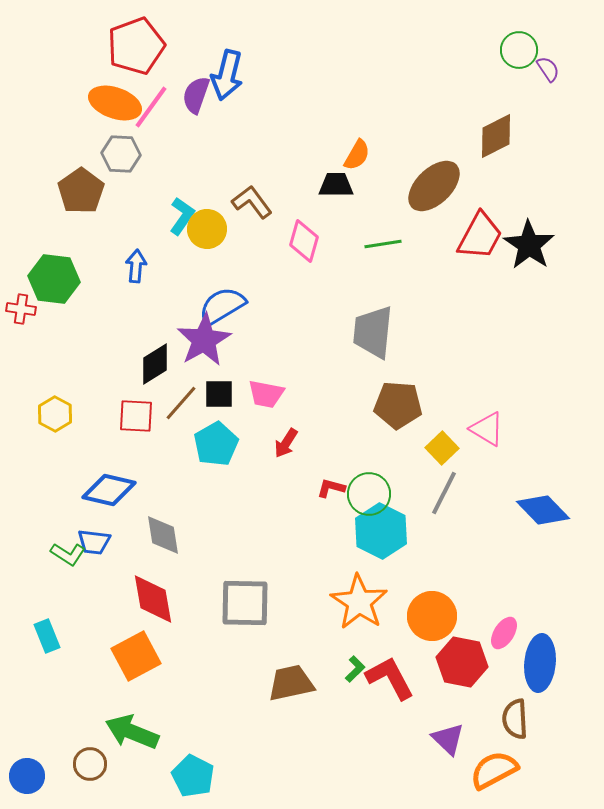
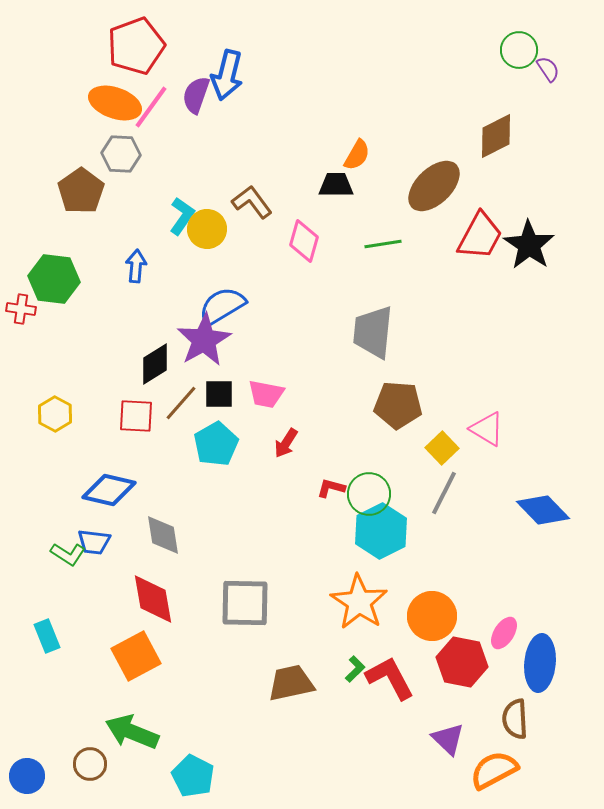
cyan hexagon at (381, 531): rotated 6 degrees clockwise
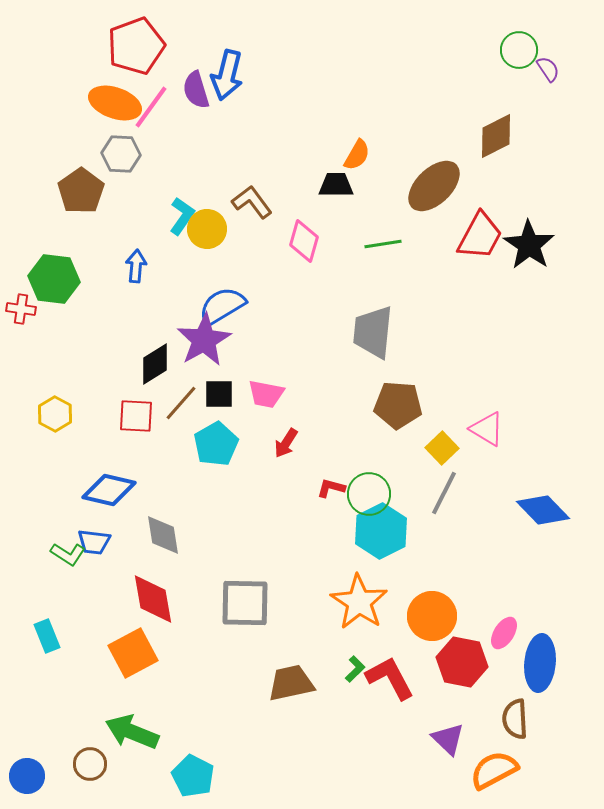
purple semicircle at (196, 95): moved 5 px up; rotated 36 degrees counterclockwise
orange square at (136, 656): moved 3 px left, 3 px up
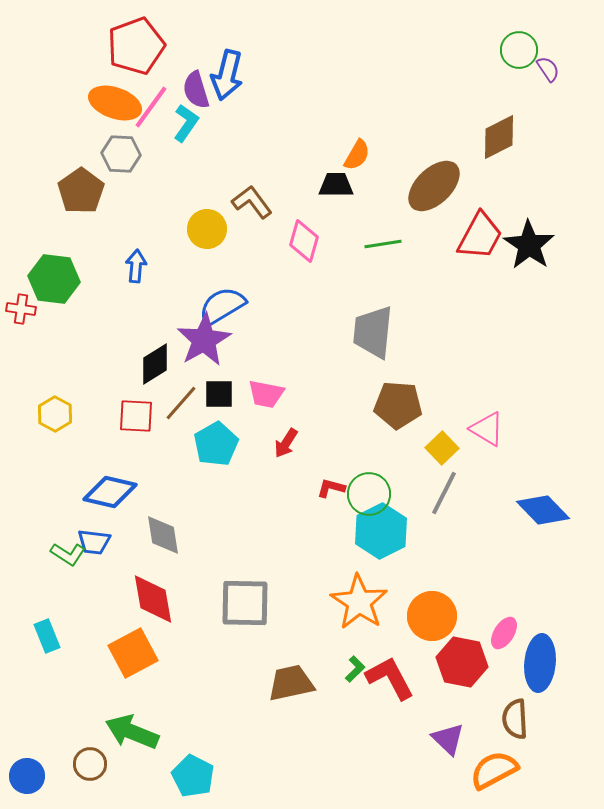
brown diamond at (496, 136): moved 3 px right, 1 px down
cyan L-shape at (182, 216): moved 4 px right, 93 px up
blue diamond at (109, 490): moved 1 px right, 2 px down
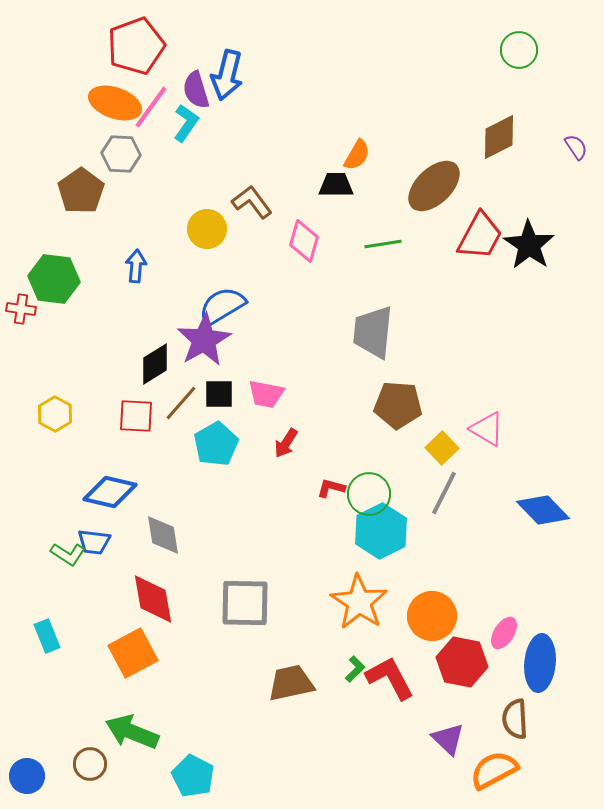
purple semicircle at (548, 69): moved 28 px right, 78 px down
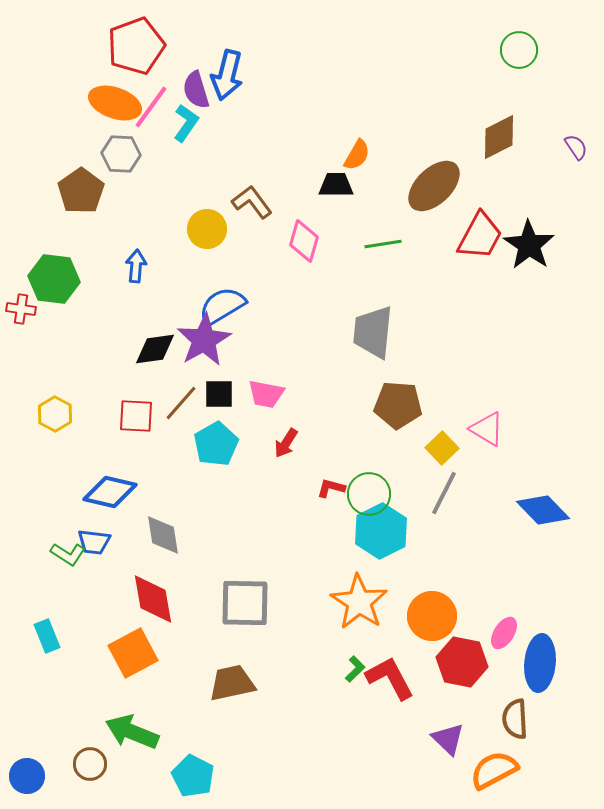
black diamond at (155, 364): moved 15 px up; rotated 24 degrees clockwise
brown trapezoid at (291, 683): moved 59 px left
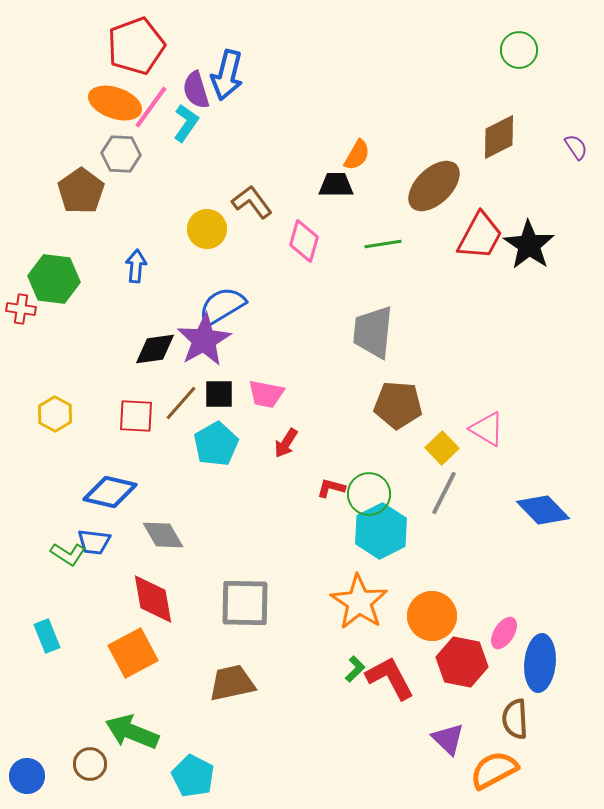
gray diamond at (163, 535): rotated 21 degrees counterclockwise
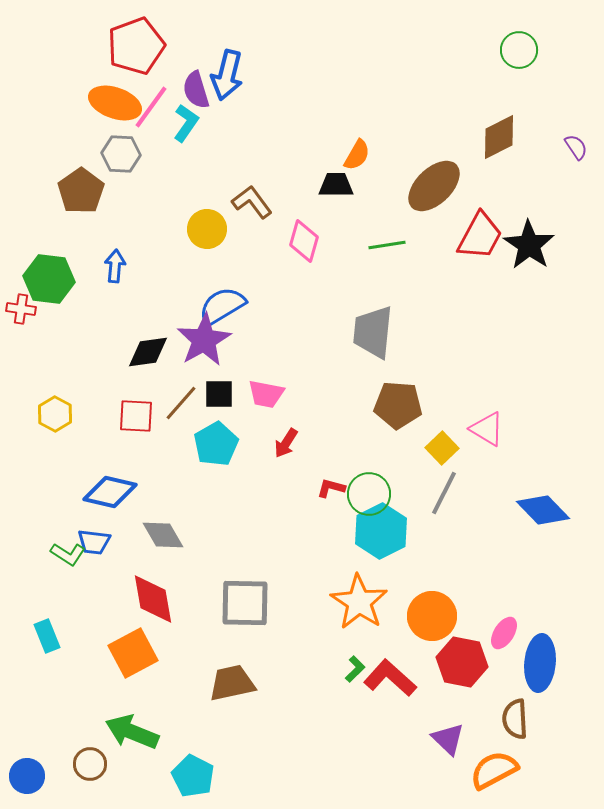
green line at (383, 244): moved 4 px right, 1 px down
blue arrow at (136, 266): moved 21 px left
green hexagon at (54, 279): moved 5 px left
black diamond at (155, 349): moved 7 px left, 3 px down
red L-shape at (390, 678): rotated 20 degrees counterclockwise
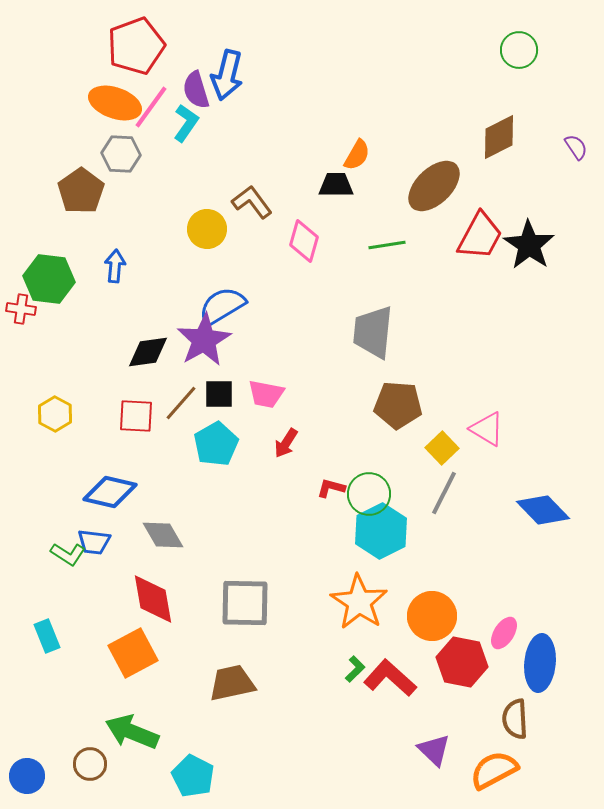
purple triangle at (448, 739): moved 14 px left, 11 px down
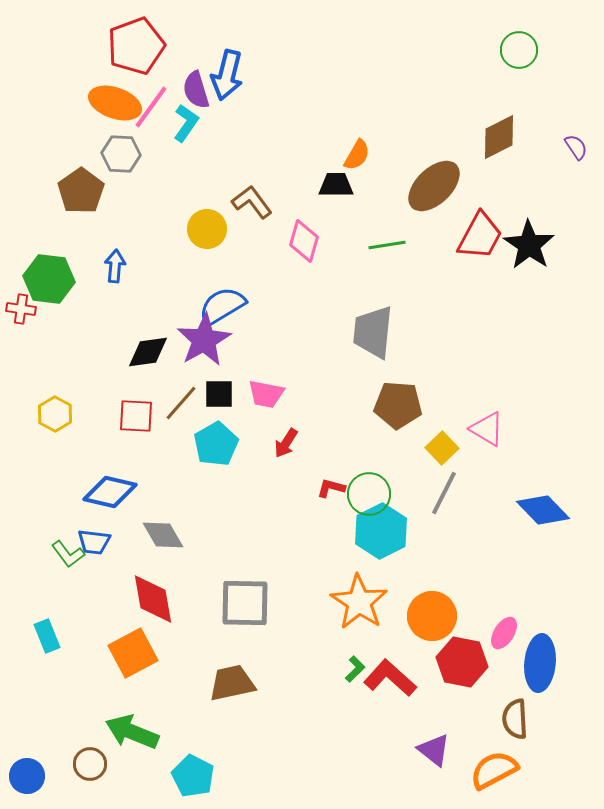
green L-shape at (68, 554): rotated 20 degrees clockwise
purple triangle at (434, 750): rotated 6 degrees counterclockwise
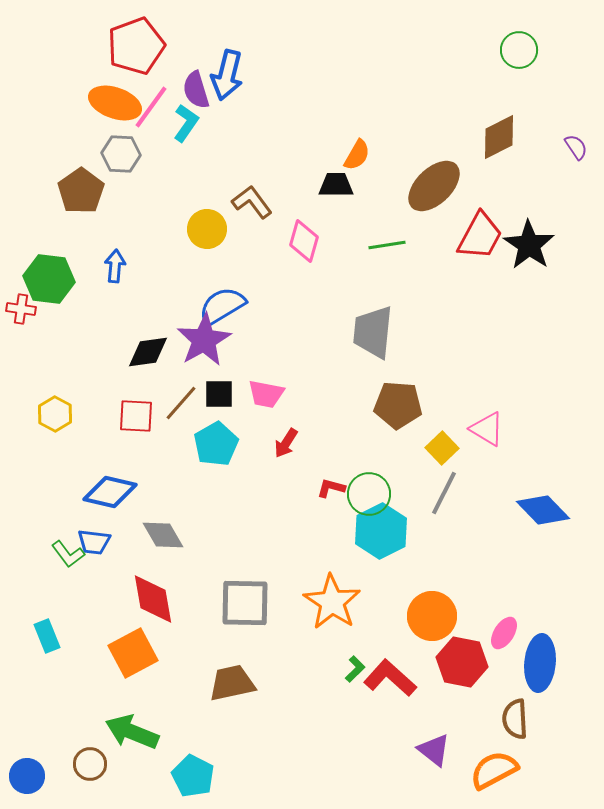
orange star at (359, 602): moved 27 px left
